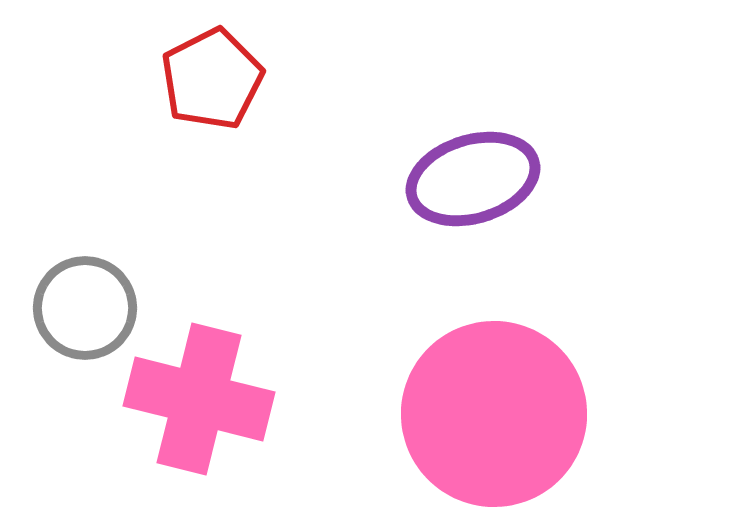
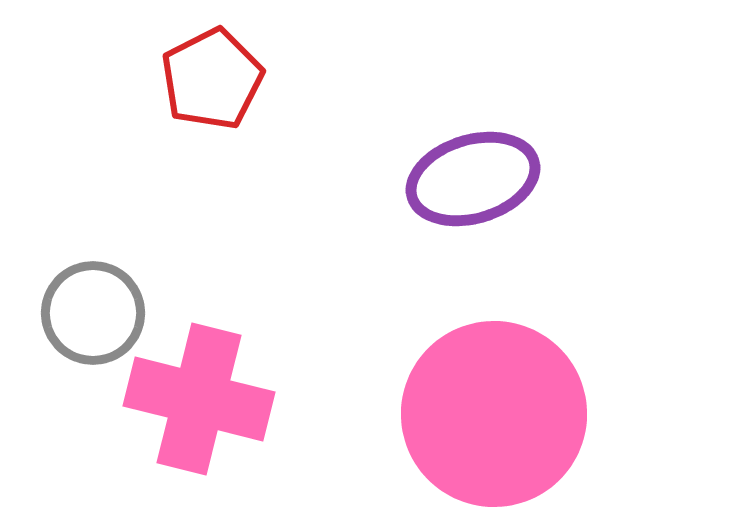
gray circle: moved 8 px right, 5 px down
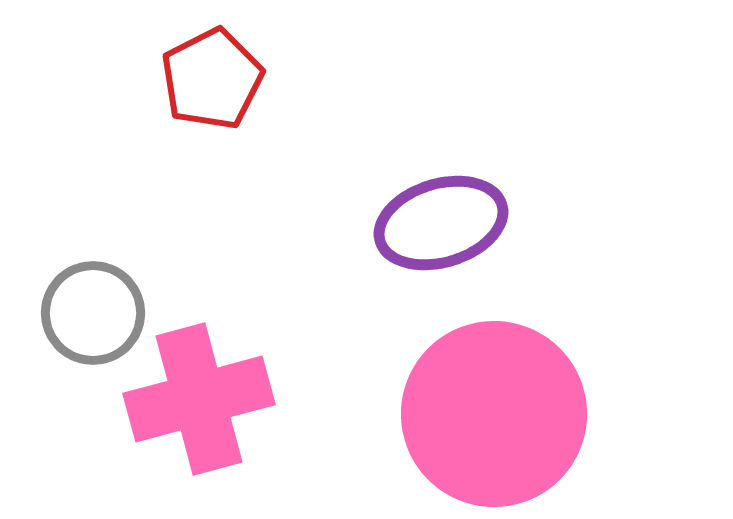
purple ellipse: moved 32 px left, 44 px down
pink cross: rotated 29 degrees counterclockwise
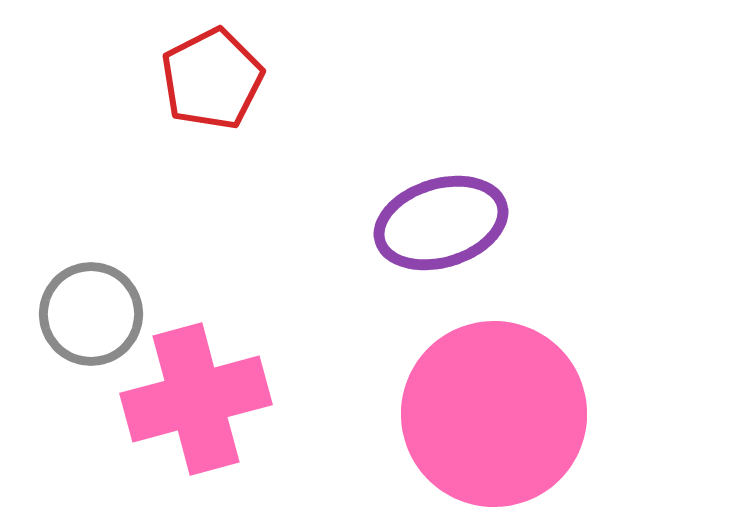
gray circle: moved 2 px left, 1 px down
pink cross: moved 3 px left
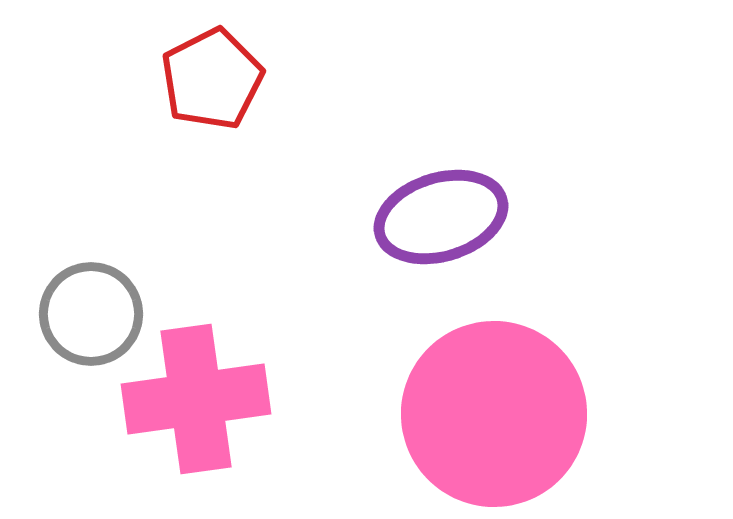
purple ellipse: moved 6 px up
pink cross: rotated 7 degrees clockwise
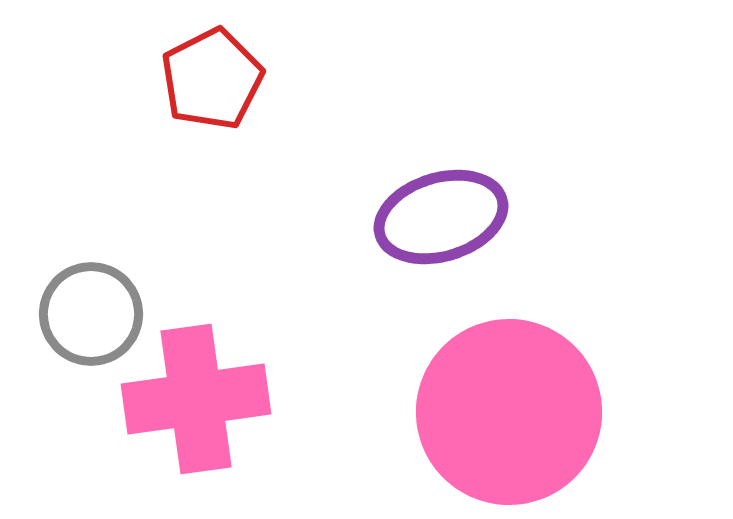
pink circle: moved 15 px right, 2 px up
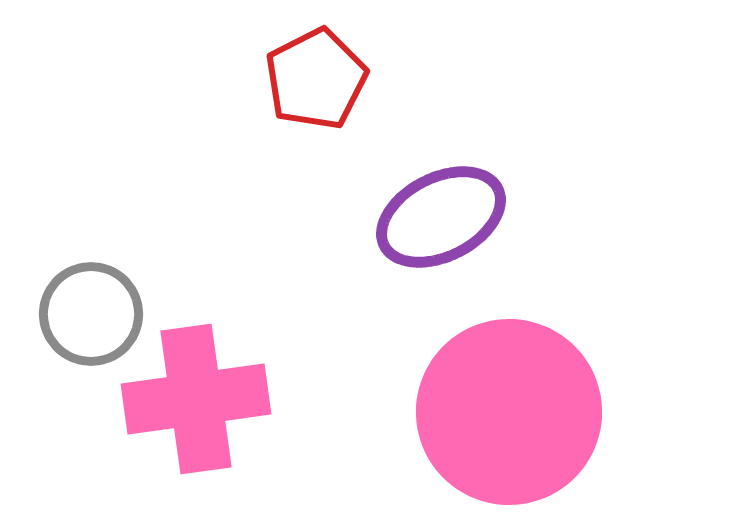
red pentagon: moved 104 px right
purple ellipse: rotated 10 degrees counterclockwise
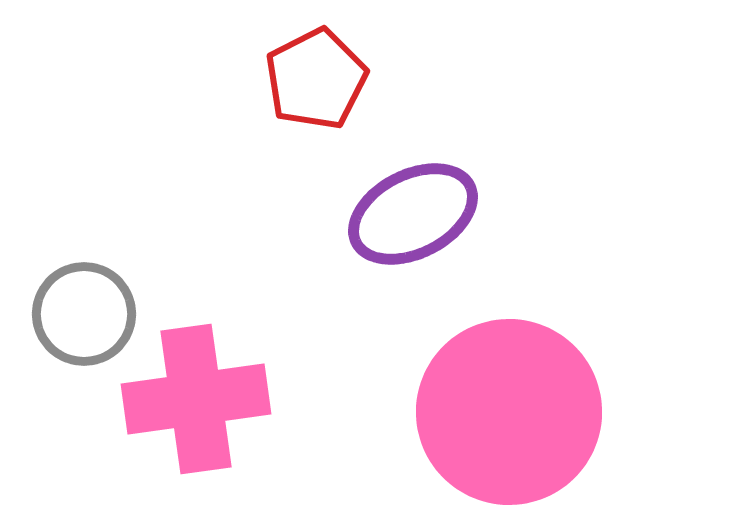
purple ellipse: moved 28 px left, 3 px up
gray circle: moved 7 px left
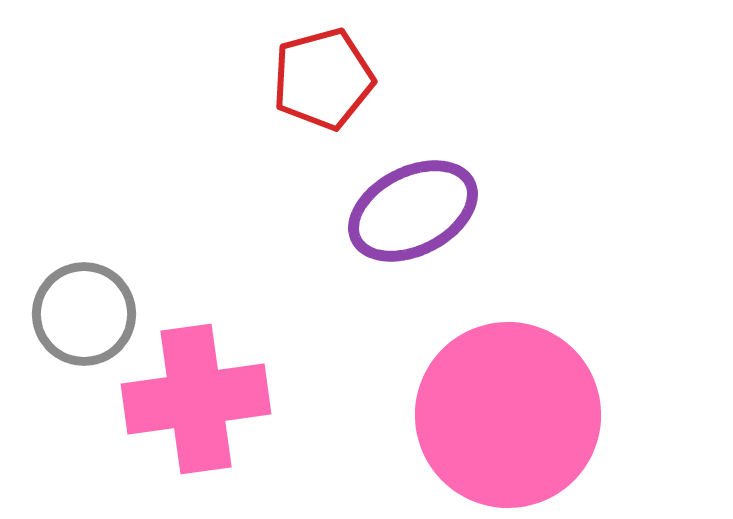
red pentagon: moved 7 px right; rotated 12 degrees clockwise
purple ellipse: moved 3 px up
pink circle: moved 1 px left, 3 px down
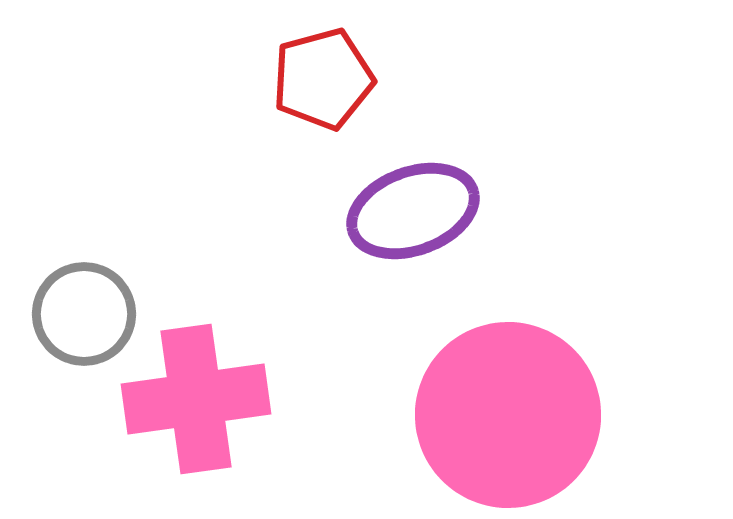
purple ellipse: rotated 7 degrees clockwise
